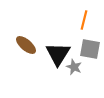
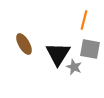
brown ellipse: moved 2 px left, 1 px up; rotated 20 degrees clockwise
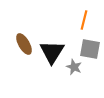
black triangle: moved 6 px left, 2 px up
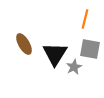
orange line: moved 1 px right, 1 px up
black triangle: moved 3 px right, 2 px down
gray star: rotated 21 degrees clockwise
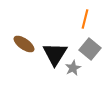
brown ellipse: rotated 25 degrees counterclockwise
gray square: rotated 30 degrees clockwise
gray star: moved 1 px left, 1 px down
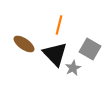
orange line: moved 26 px left, 6 px down
gray square: rotated 10 degrees counterclockwise
black triangle: rotated 16 degrees counterclockwise
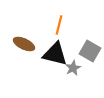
brown ellipse: rotated 10 degrees counterclockwise
gray square: moved 2 px down
black triangle: rotated 32 degrees counterclockwise
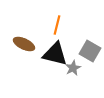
orange line: moved 2 px left
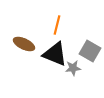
black triangle: rotated 8 degrees clockwise
gray star: rotated 21 degrees clockwise
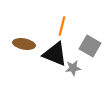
orange line: moved 5 px right, 1 px down
brown ellipse: rotated 15 degrees counterclockwise
gray square: moved 5 px up
